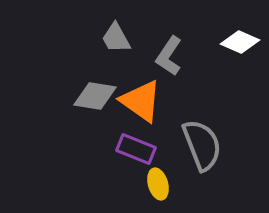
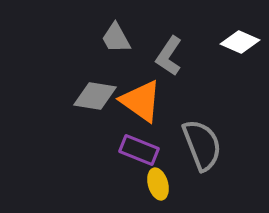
purple rectangle: moved 3 px right, 1 px down
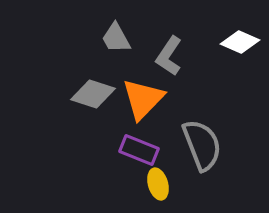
gray diamond: moved 2 px left, 2 px up; rotated 9 degrees clockwise
orange triangle: moved 2 px right, 2 px up; rotated 39 degrees clockwise
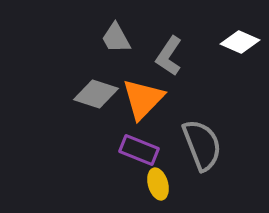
gray diamond: moved 3 px right
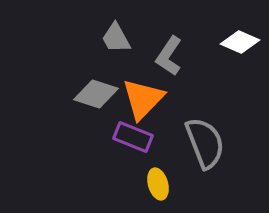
gray semicircle: moved 3 px right, 2 px up
purple rectangle: moved 6 px left, 13 px up
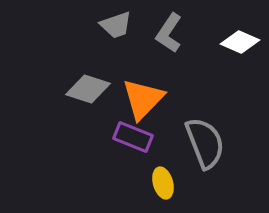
gray trapezoid: moved 13 px up; rotated 80 degrees counterclockwise
gray L-shape: moved 23 px up
gray diamond: moved 8 px left, 5 px up
yellow ellipse: moved 5 px right, 1 px up
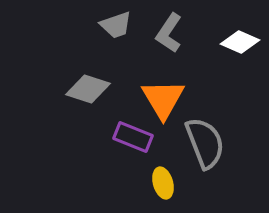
orange triangle: moved 20 px right; rotated 15 degrees counterclockwise
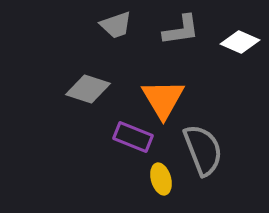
gray L-shape: moved 12 px right, 3 px up; rotated 132 degrees counterclockwise
gray semicircle: moved 2 px left, 7 px down
yellow ellipse: moved 2 px left, 4 px up
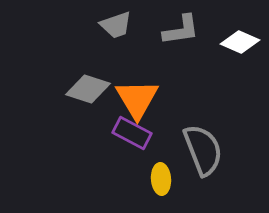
orange triangle: moved 26 px left
purple rectangle: moved 1 px left, 4 px up; rotated 6 degrees clockwise
yellow ellipse: rotated 12 degrees clockwise
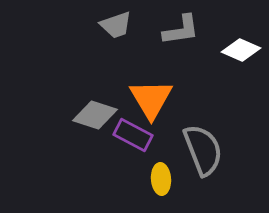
white diamond: moved 1 px right, 8 px down
gray diamond: moved 7 px right, 26 px down
orange triangle: moved 14 px right
purple rectangle: moved 1 px right, 2 px down
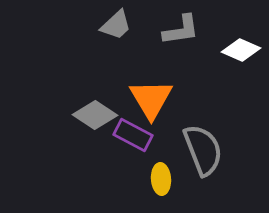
gray trapezoid: rotated 24 degrees counterclockwise
gray diamond: rotated 15 degrees clockwise
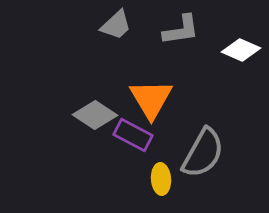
gray semicircle: moved 3 px down; rotated 50 degrees clockwise
